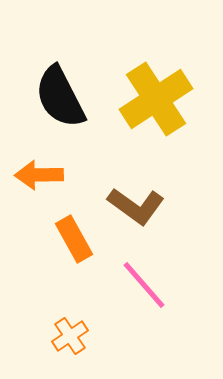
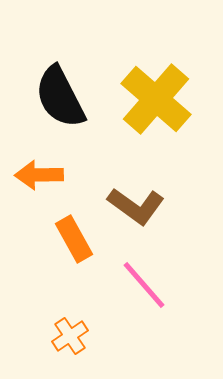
yellow cross: rotated 16 degrees counterclockwise
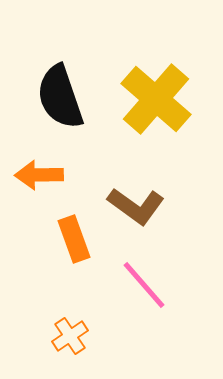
black semicircle: rotated 8 degrees clockwise
orange rectangle: rotated 9 degrees clockwise
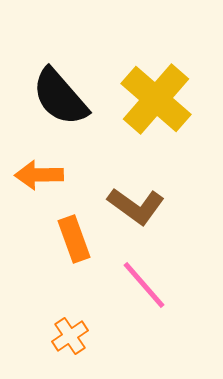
black semicircle: rotated 22 degrees counterclockwise
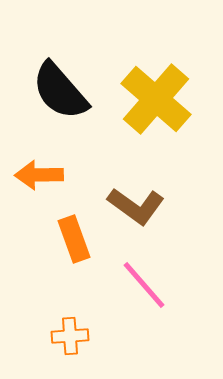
black semicircle: moved 6 px up
orange cross: rotated 30 degrees clockwise
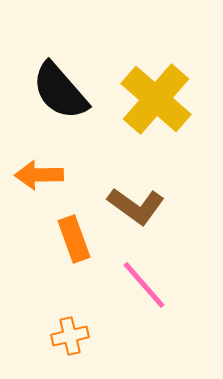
orange cross: rotated 9 degrees counterclockwise
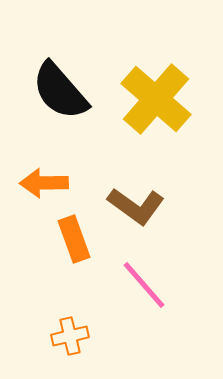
orange arrow: moved 5 px right, 8 px down
